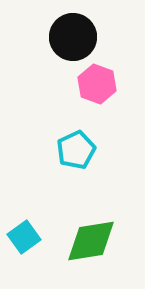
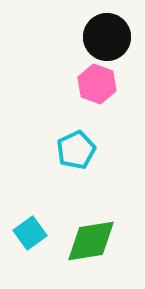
black circle: moved 34 px right
cyan square: moved 6 px right, 4 px up
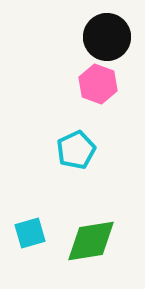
pink hexagon: moved 1 px right
cyan square: rotated 20 degrees clockwise
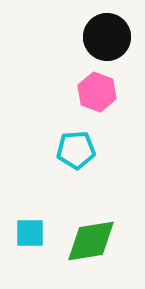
pink hexagon: moved 1 px left, 8 px down
cyan pentagon: rotated 21 degrees clockwise
cyan square: rotated 16 degrees clockwise
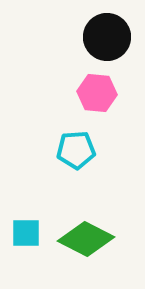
pink hexagon: moved 1 px down; rotated 15 degrees counterclockwise
cyan square: moved 4 px left
green diamond: moved 5 px left, 2 px up; rotated 36 degrees clockwise
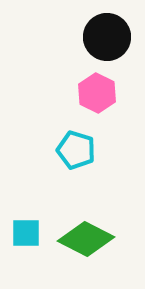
pink hexagon: rotated 21 degrees clockwise
cyan pentagon: rotated 21 degrees clockwise
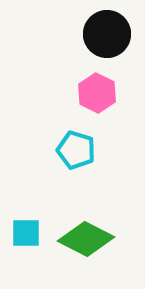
black circle: moved 3 px up
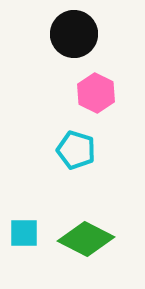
black circle: moved 33 px left
pink hexagon: moved 1 px left
cyan square: moved 2 px left
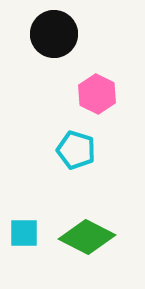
black circle: moved 20 px left
pink hexagon: moved 1 px right, 1 px down
green diamond: moved 1 px right, 2 px up
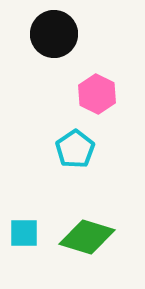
cyan pentagon: moved 1 px left, 1 px up; rotated 21 degrees clockwise
green diamond: rotated 10 degrees counterclockwise
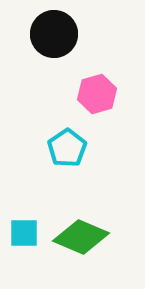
pink hexagon: rotated 18 degrees clockwise
cyan pentagon: moved 8 px left, 1 px up
green diamond: moved 6 px left; rotated 6 degrees clockwise
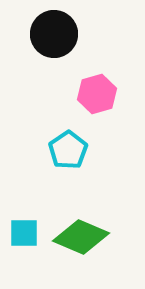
cyan pentagon: moved 1 px right, 2 px down
